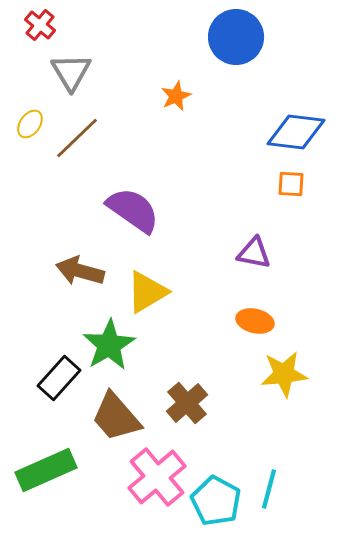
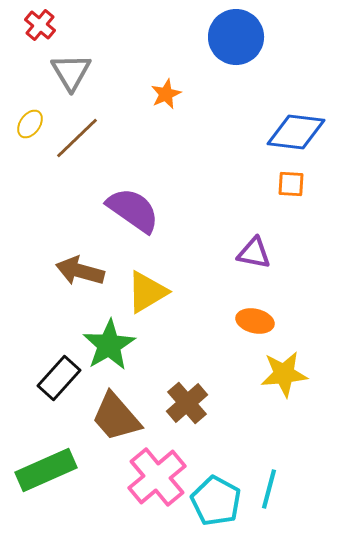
orange star: moved 10 px left, 2 px up
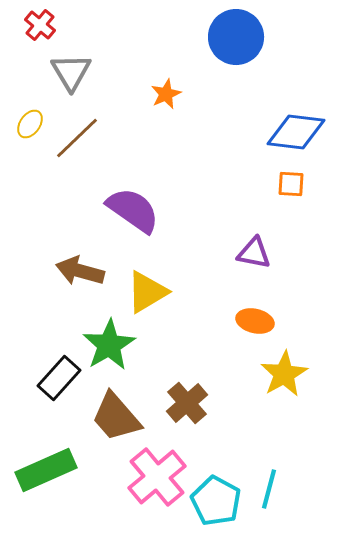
yellow star: rotated 24 degrees counterclockwise
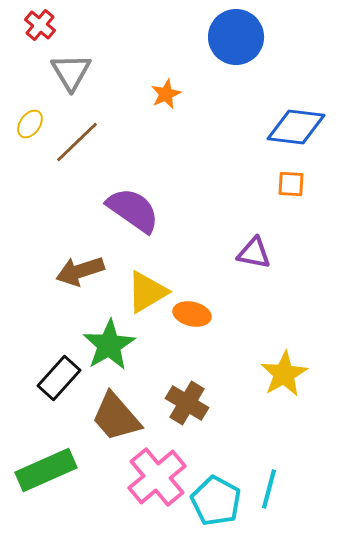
blue diamond: moved 5 px up
brown line: moved 4 px down
brown arrow: rotated 33 degrees counterclockwise
orange ellipse: moved 63 px left, 7 px up
brown cross: rotated 18 degrees counterclockwise
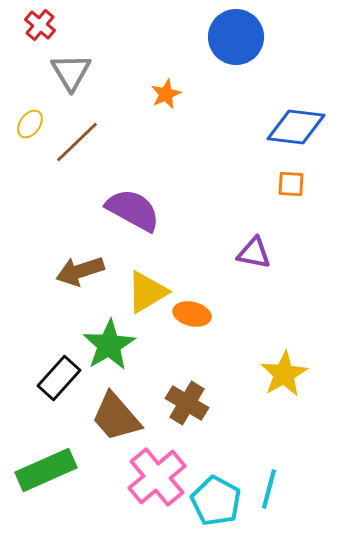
purple semicircle: rotated 6 degrees counterclockwise
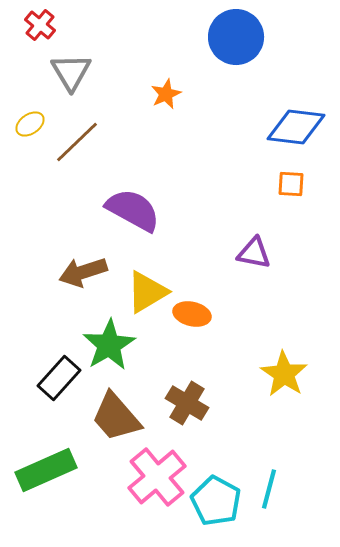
yellow ellipse: rotated 20 degrees clockwise
brown arrow: moved 3 px right, 1 px down
yellow star: rotated 9 degrees counterclockwise
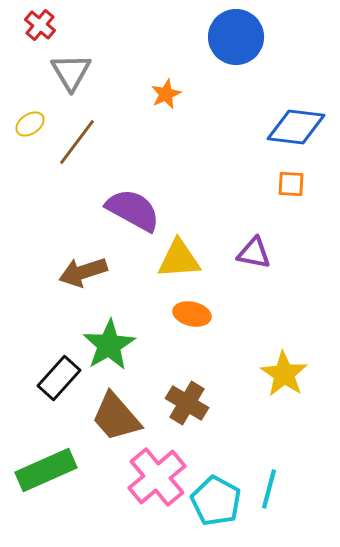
brown line: rotated 9 degrees counterclockwise
yellow triangle: moved 32 px right, 33 px up; rotated 27 degrees clockwise
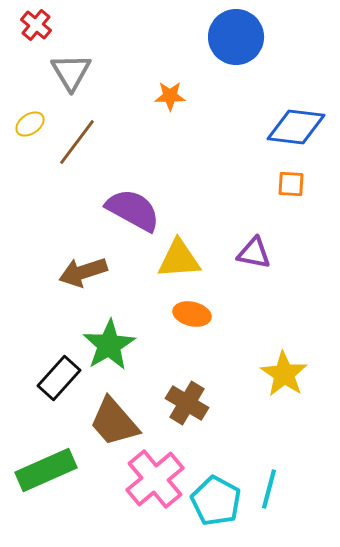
red cross: moved 4 px left
orange star: moved 4 px right, 2 px down; rotated 24 degrees clockwise
brown trapezoid: moved 2 px left, 5 px down
pink cross: moved 2 px left, 2 px down
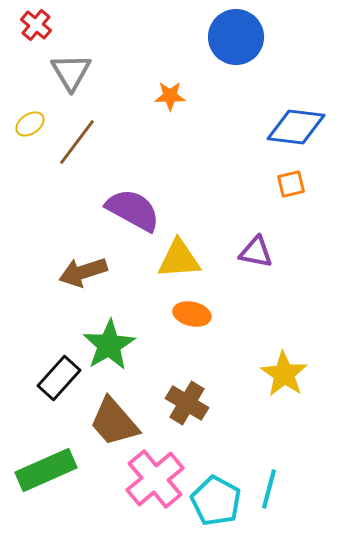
orange square: rotated 16 degrees counterclockwise
purple triangle: moved 2 px right, 1 px up
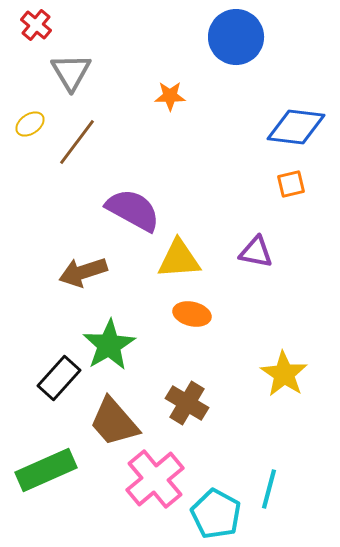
cyan pentagon: moved 13 px down
